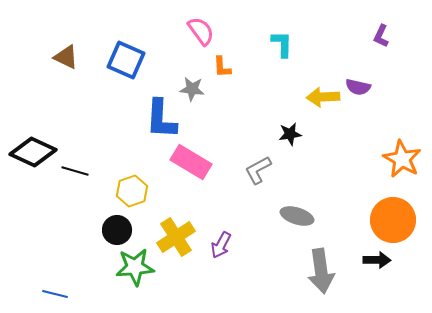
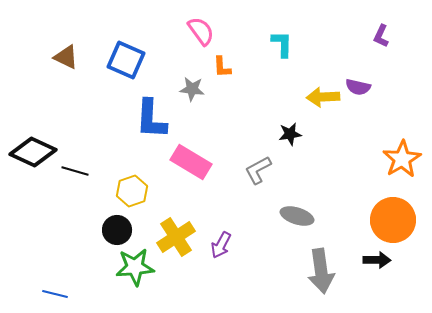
blue L-shape: moved 10 px left
orange star: rotated 12 degrees clockwise
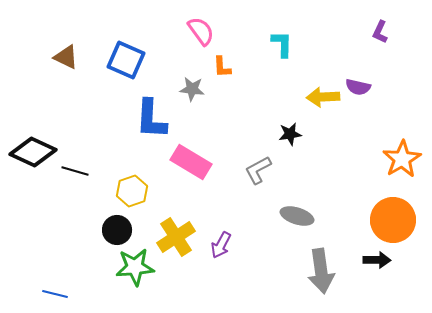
purple L-shape: moved 1 px left, 4 px up
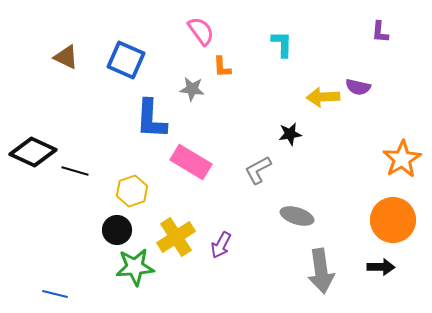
purple L-shape: rotated 20 degrees counterclockwise
black arrow: moved 4 px right, 7 px down
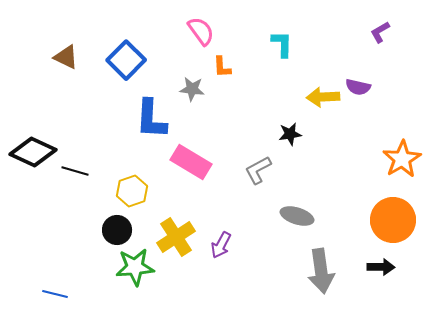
purple L-shape: rotated 55 degrees clockwise
blue square: rotated 21 degrees clockwise
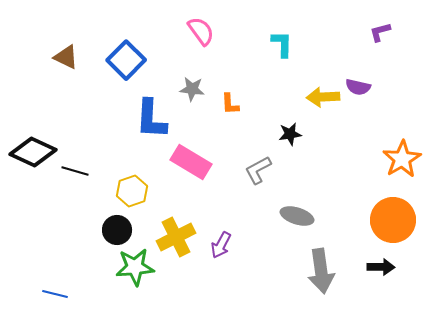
purple L-shape: rotated 15 degrees clockwise
orange L-shape: moved 8 px right, 37 px down
yellow cross: rotated 6 degrees clockwise
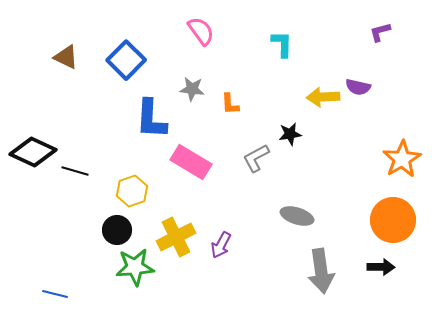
gray L-shape: moved 2 px left, 12 px up
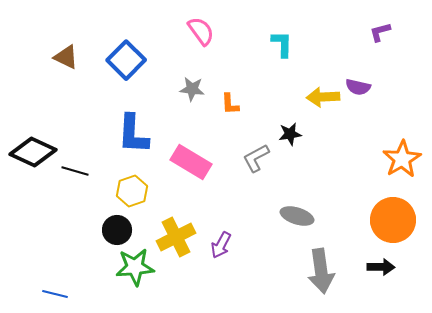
blue L-shape: moved 18 px left, 15 px down
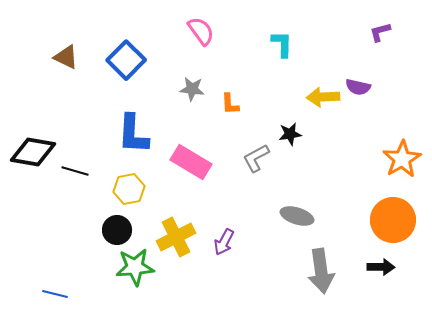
black diamond: rotated 15 degrees counterclockwise
yellow hexagon: moved 3 px left, 2 px up; rotated 8 degrees clockwise
purple arrow: moved 3 px right, 3 px up
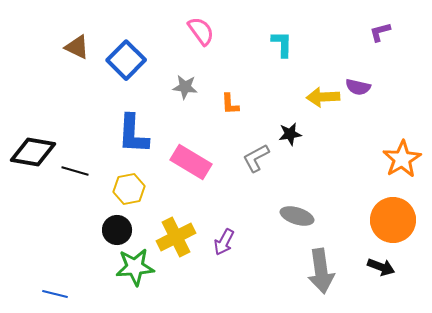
brown triangle: moved 11 px right, 10 px up
gray star: moved 7 px left, 2 px up
black arrow: rotated 20 degrees clockwise
